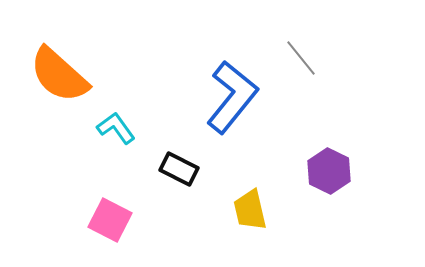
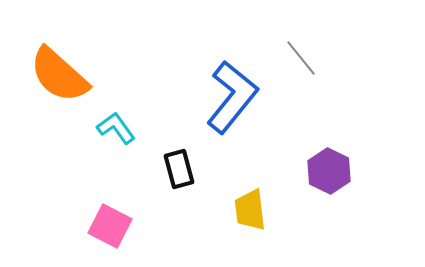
black rectangle: rotated 48 degrees clockwise
yellow trapezoid: rotated 6 degrees clockwise
pink square: moved 6 px down
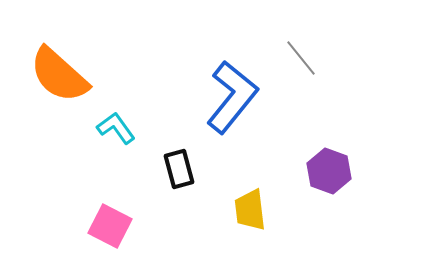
purple hexagon: rotated 6 degrees counterclockwise
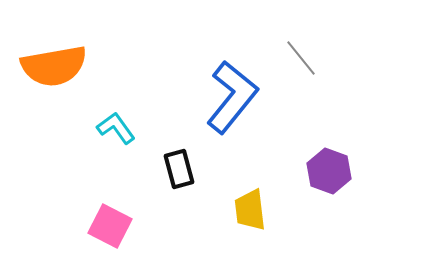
orange semicircle: moved 5 px left, 9 px up; rotated 52 degrees counterclockwise
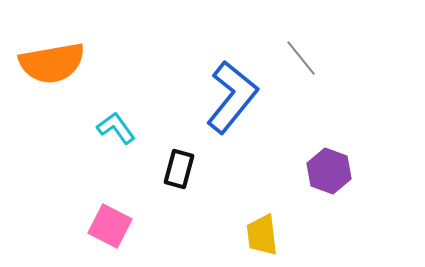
orange semicircle: moved 2 px left, 3 px up
black rectangle: rotated 30 degrees clockwise
yellow trapezoid: moved 12 px right, 25 px down
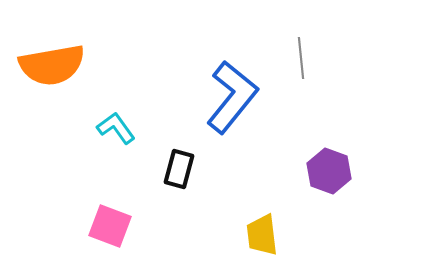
gray line: rotated 33 degrees clockwise
orange semicircle: moved 2 px down
pink square: rotated 6 degrees counterclockwise
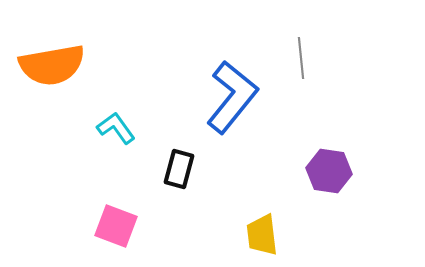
purple hexagon: rotated 12 degrees counterclockwise
pink square: moved 6 px right
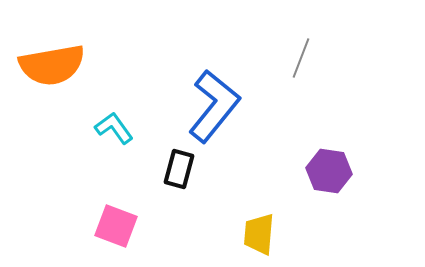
gray line: rotated 27 degrees clockwise
blue L-shape: moved 18 px left, 9 px down
cyan L-shape: moved 2 px left
yellow trapezoid: moved 3 px left, 1 px up; rotated 12 degrees clockwise
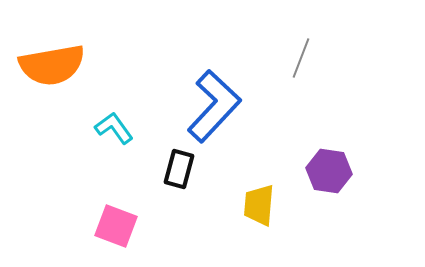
blue L-shape: rotated 4 degrees clockwise
yellow trapezoid: moved 29 px up
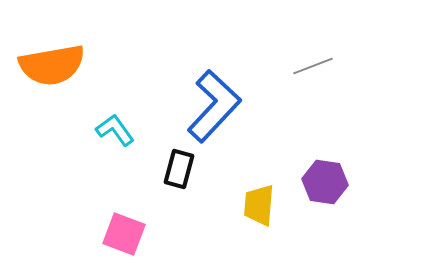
gray line: moved 12 px right, 8 px down; rotated 48 degrees clockwise
cyan L-shape: moved 1 px right, 2 px down
purple hexagon: moved 4 px left, 11 px down
pink square: moved 8 px right, 8 px down
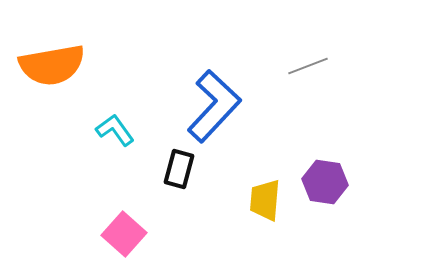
gray line: moved 5 px left
yellow trapezoid: moved 6 px right, 5 px up
pink square: rotated 21 degrees clockwise
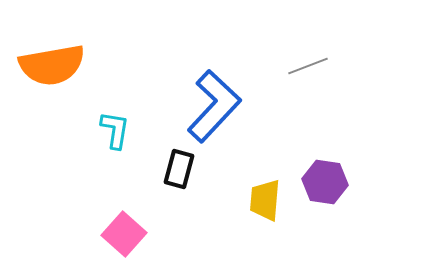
cyan L-shape: rotated 45 degrees clockwise
